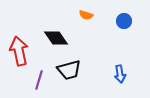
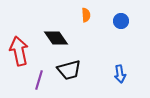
orange semicircle: rotated 112 degrees counterclockwise
blue circle: moved 3 px left
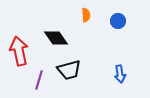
blue circle: moved 3 px left
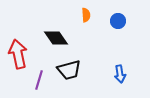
red arrow: moved 1 px left, 3 px down
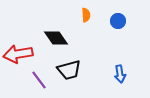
red arrow: rotated 88 degrees counterclockwise
purple line: rotated 54 degrees counterclockwise
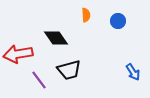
blue arrow: moved 13 px right, 2 px up; rotated 24 degrees counterclockwise
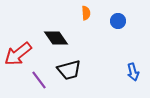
orange semicircle: moved 2 px up
red arrow: rotated 28 degrees counterclockwise
blue arrow: rotated 18 degrees clockwise
